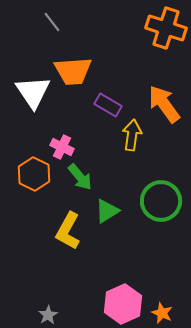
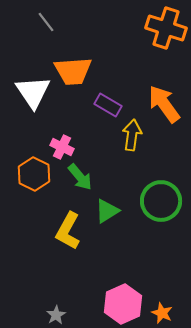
gray line: moved 6 px left
gray star: moved 8 px right
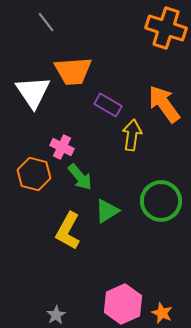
orange hexagon: rotated 12 degrees counterclockwise
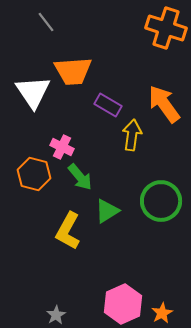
orange star: rotated 20 degrees clockwise
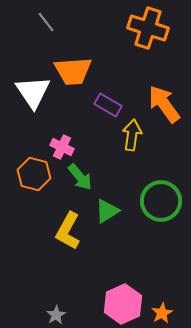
orange cross: moved 18 px left
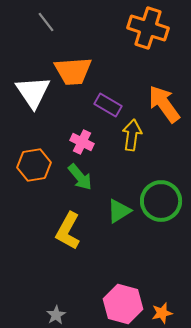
pink cross: moved 20 px right, 5 px up
orange hexagon: moved 9 px up; rotated 24 degrees counterclockwise
green triangle: moved 12 px right
pink hexagon: rotated 21 degrees counterclockwise
orange star: rotated 15 degrees clockwise
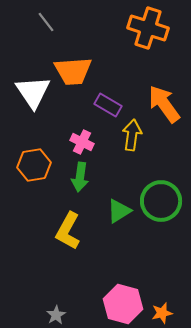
green arrow: rotated 48 degrees clockwise
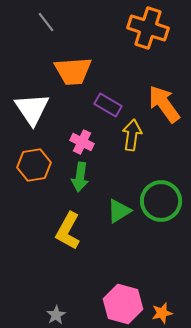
white triangle: moved 1 px left, 17 px down
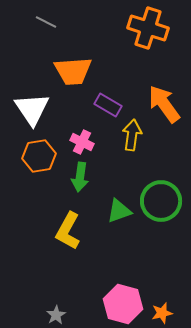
gray line: rotated 25 degrees counterclockwise
orange hexagon: moved 5 px right, 9 px up
green triangle: rotated 12 degrees clockwise
